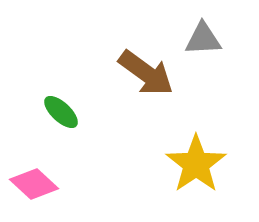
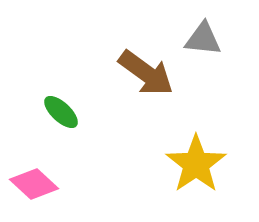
gray triangle: rotated 9 degrees clockwise
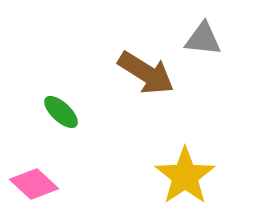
brown arrow: rotated 4 degrees counterclockwise
yellow star: moved 11 px left, 12 px down
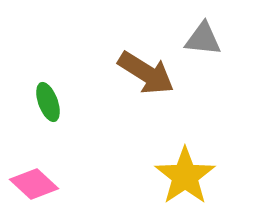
green ellipse: moved 13 px left, 10 px up; rotated 27 degrees clockwise
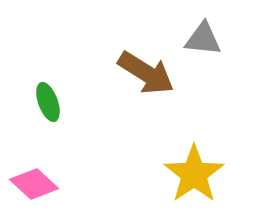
yellow star: moved 9 px right, 2 px up
